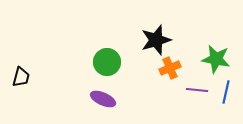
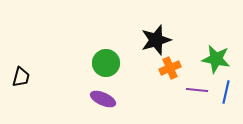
green circle: moved 1 px left, 1 px down
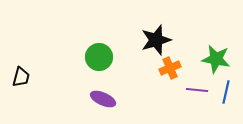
green circle: moved 7 px left, 6 px up
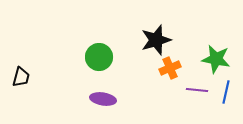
purple ellipse: rotated 15 degrees counterclockwise
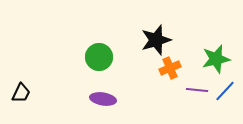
green star: rotated 24 degrees counterclockwise
black trapezoid: moved 16 px down; rotated 10 degrees clockwise
blue line: moved 1 px left, 1 px up; rotated 30 degrees clockwise
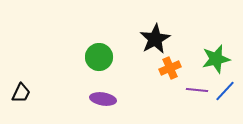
black star: moved 1 px left, 1 px up; rotated 12 degrees counterclockwise
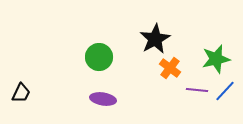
orange cross: rotated 30 degrees counterclockwise
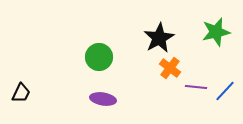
black star: moved 4 px right, 1 px up
green star: moved 27 px up
purple line: moved 1 px left, 3 px up
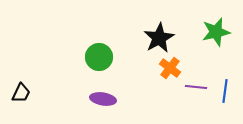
blue line: rotated 35 degrees counterclockwise
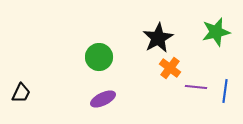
black star: moved 1 px left
purple ellipse: rotated 35 degrees counterclockwise
